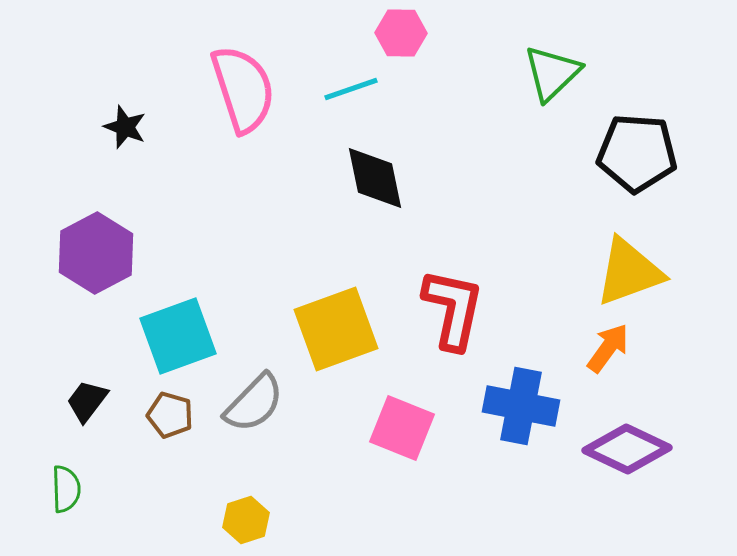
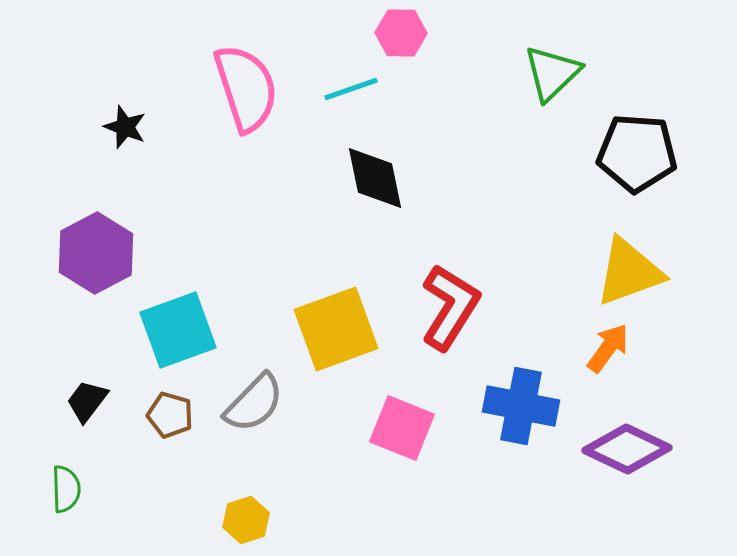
pink semicircle: moved 3 px right, 1 px up
red L-shape: moved 3 px left, 2 px up; rotated 20 degrees clockwise
cyan square: moved 6 px up
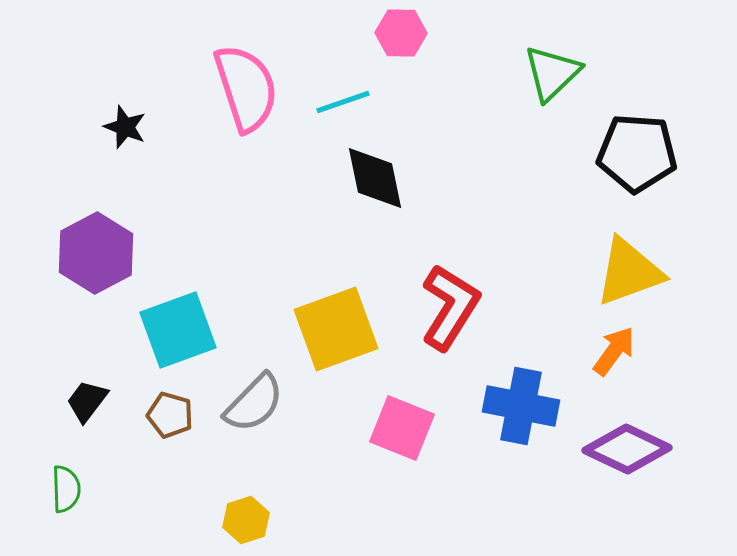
cyan line: moved 8 px left, 13 px down
orange arrow: moved 6 px right, 3 px down
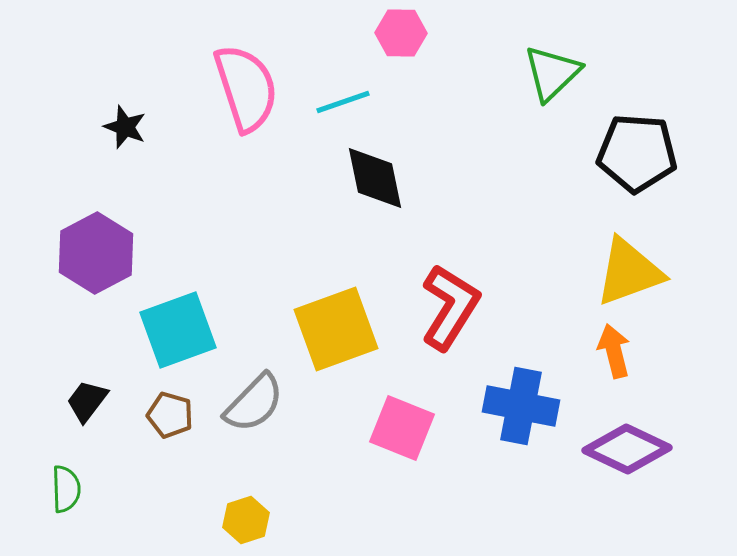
orange arrow: rotated 50 degrees counterclockwise
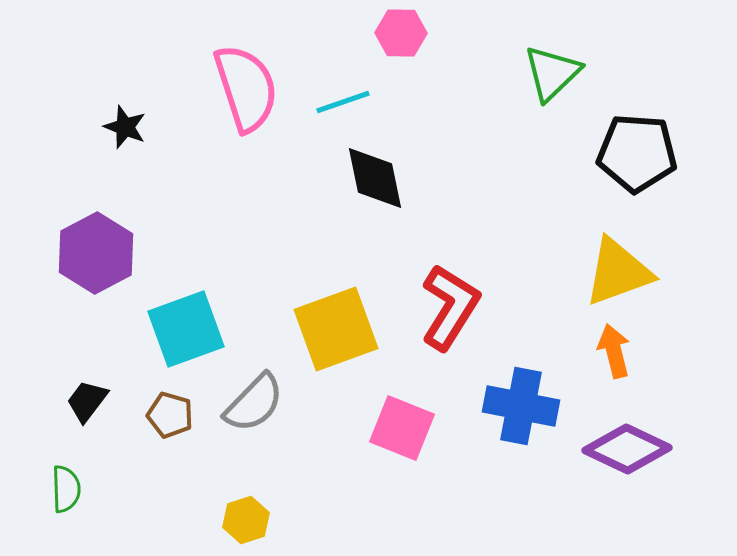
yellow triangle: moved 11 px left
cyan square: moved 8 px right, 1 px up
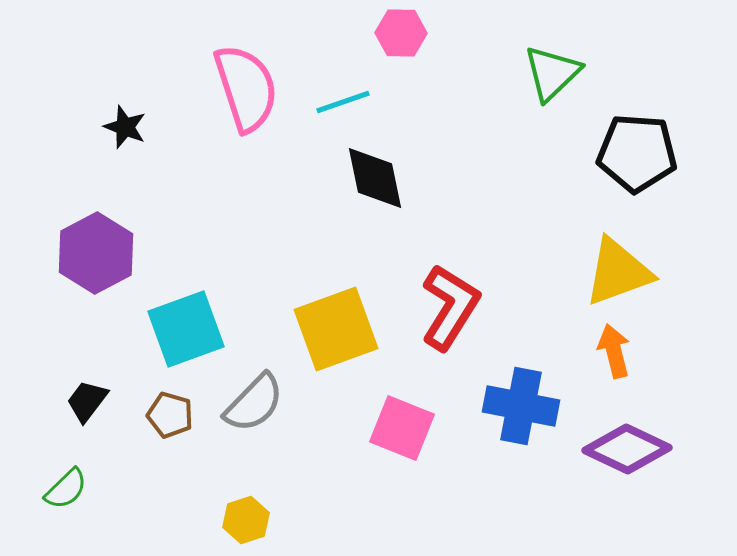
green semicircle: rotated 48 degrees clockwise
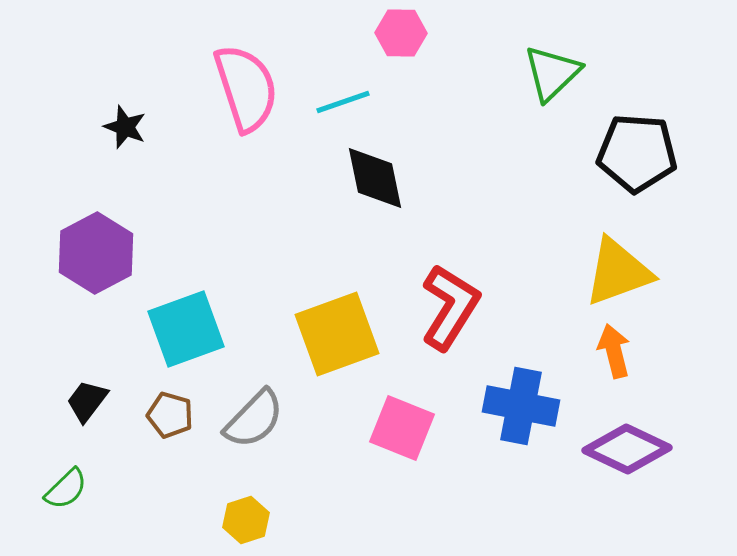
yellow square: moved 1 px right, 5 px down
gray semicircle: moved 16 px down
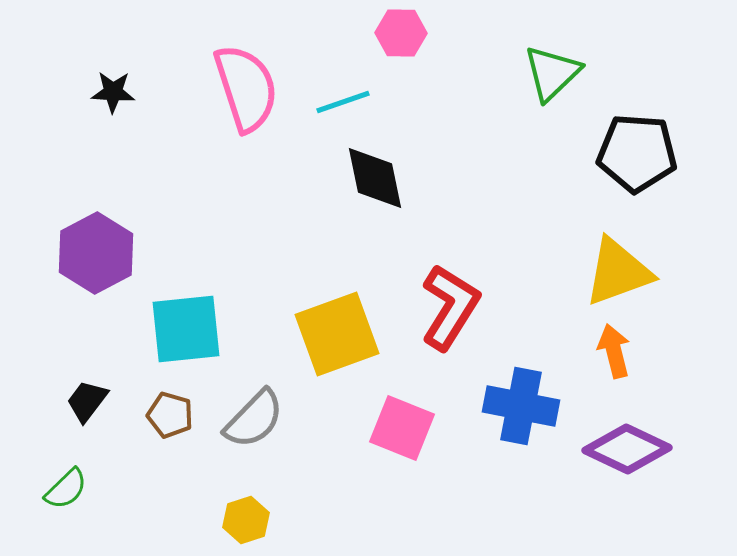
black star: moved 12 px left, 35 px up; rotated 18 degrees counterclockwise
cyan square: rotated 14 degrees clockwise
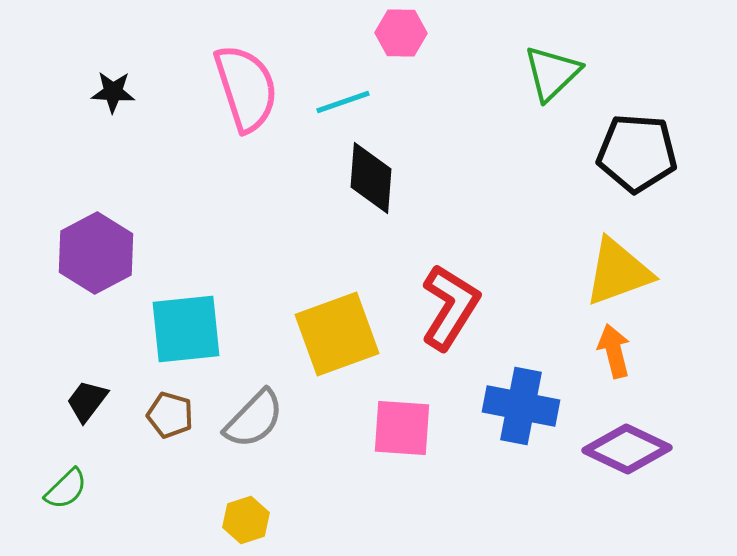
black diamond: moved 4 px left; rotated 16 degrees clockwise
pink square: rotated 18 degrees counterclockwise
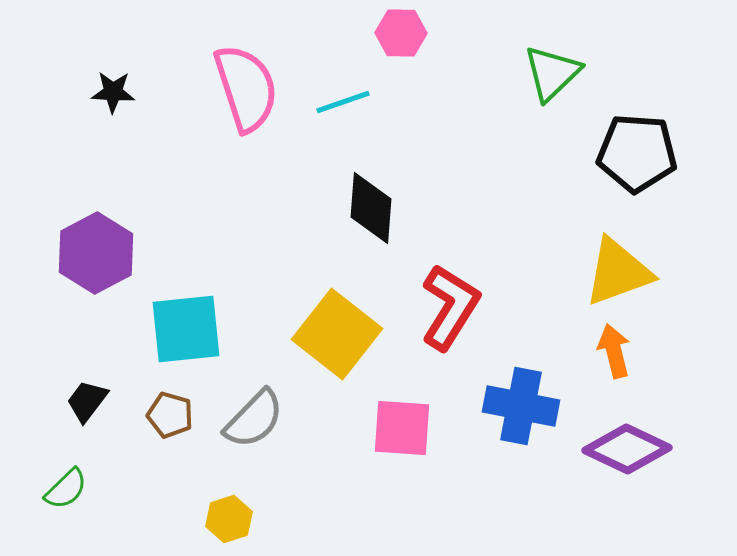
black diamond: moved 30 px down
yellow square: rotated 32 degrees counterclockwise
yellow hexagon: moved 17 px left, 1 px up
